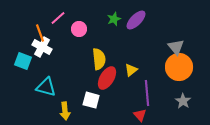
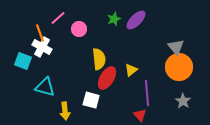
cyan triangle: moved 1 px left
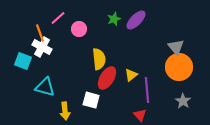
yellow triangle: moved 5 px down
purple line: moved 3 px up
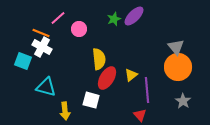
purple ellipse: moved 2 px left, 4 px up
orange line: moved 1 px right; rotated 48 degrees counterclockwise
orange circle: moved 1 px left
cyan triangle: moved 1 px right
